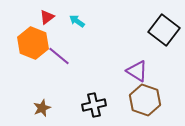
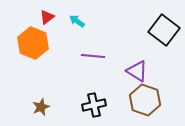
purple line: moved 34 px right; rotated 35 degrees counterclockwise
brown star: moved 1 px left, 1 px up
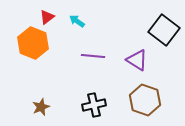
purple triangle: moved 11 px up
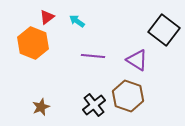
brown hexagon: moved 17 px left, 4 px up
black cross: rotated 25 degrees counterclockwise
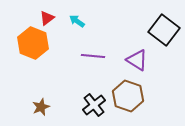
red triangle: moved 1 px down
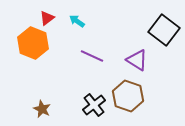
purple line: moved 1 px left; rotated 20 degrees clockwise
brown star: moved 1 px right, 2 px down; rotated 24 degrees counterclockwise
